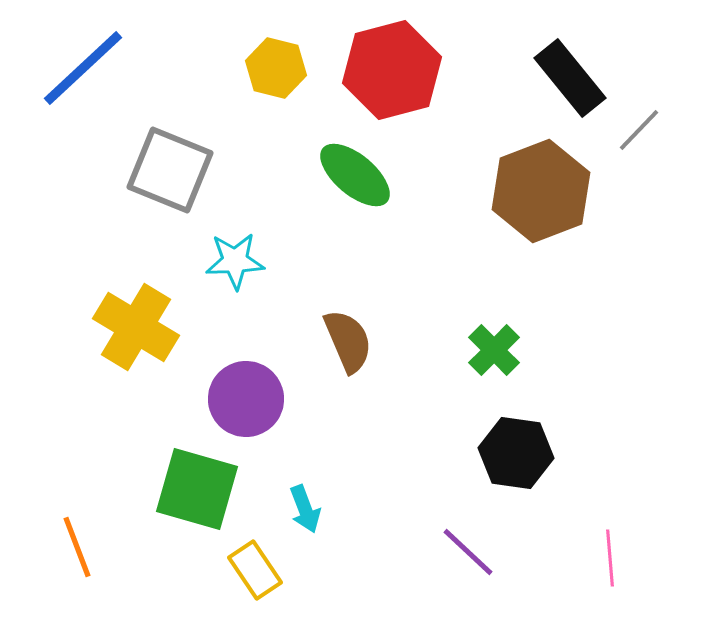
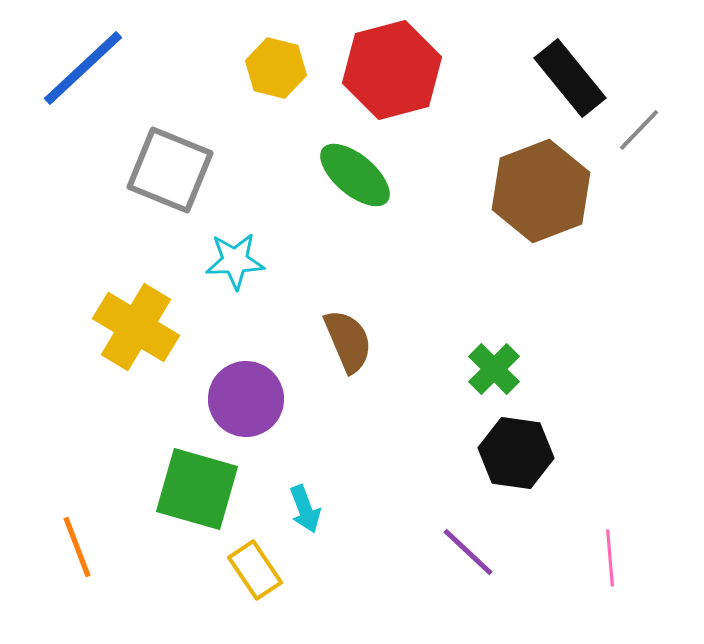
green cross: moved 19 px down
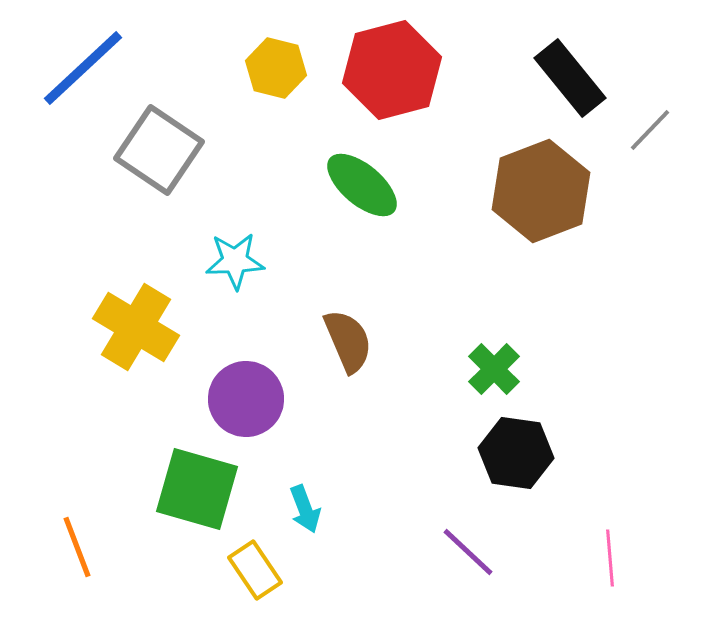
gray line: moved 11 px right
gray square: moved 11 px left, 20 px up; rotated 12 degrees clockwise
green ellipse: moved 7 px right, 10 px down
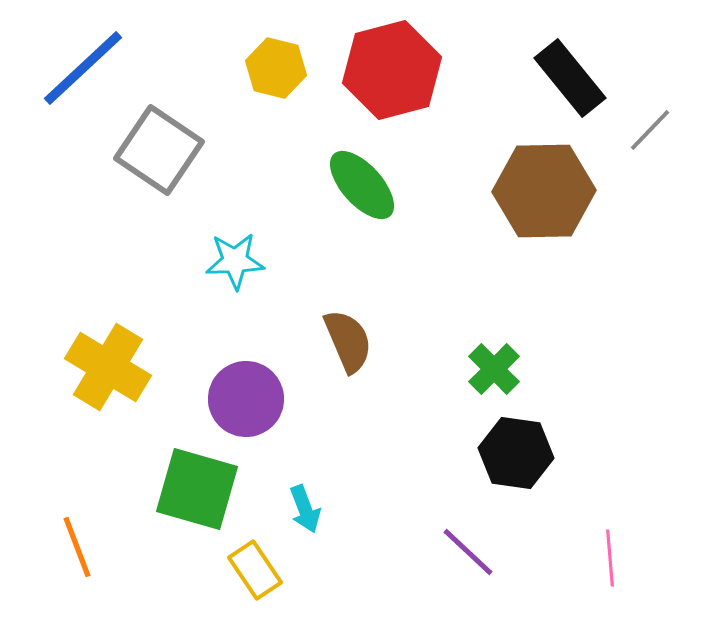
green ellipse: rotated 8 degrees clockwise
brown hexagon: moved 3 px right; rotated 20 degrees clockwise
yellow cross: moved 28 px left, 40 px down
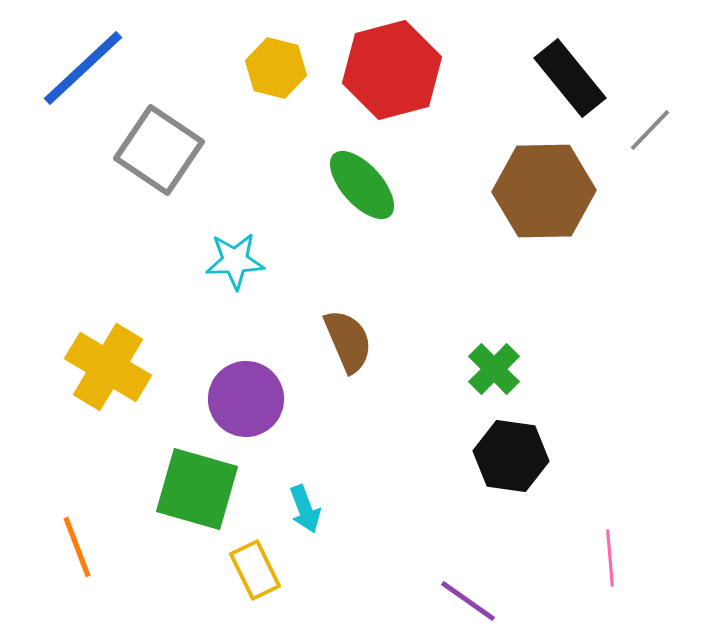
black hexagon: moved 5 px left, 3 px down
purple line: moved 49 px down; rotated 8 degrees counterclockwise
yellow rectangle: rotated 8 degrees clockwise
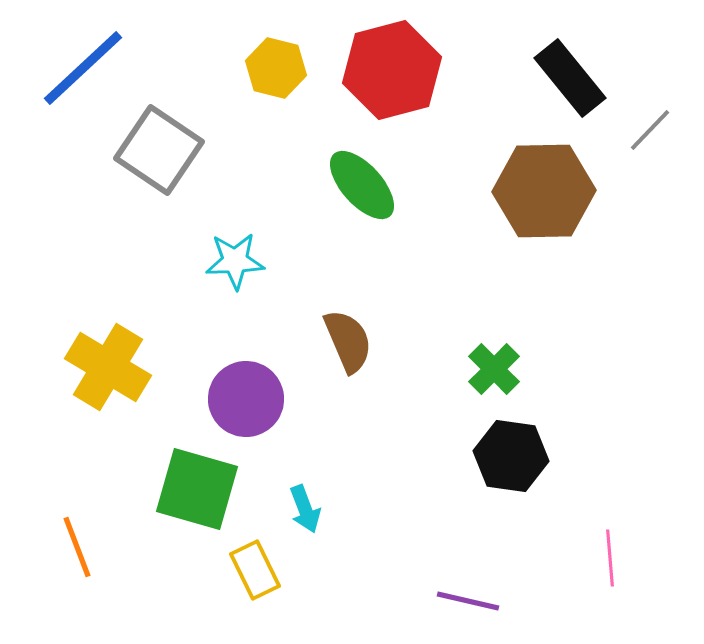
purple line: rotated 22 degrees counterclockwise
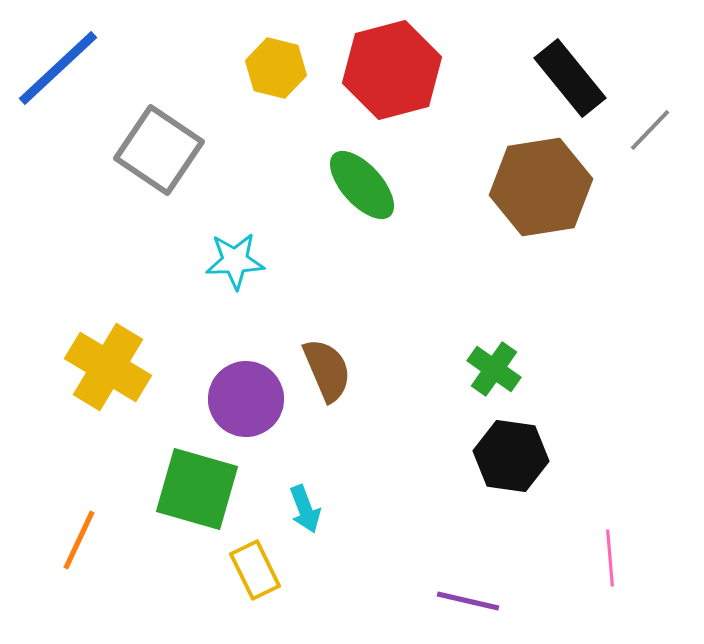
blue line: moved 25 px left
brown hexagon: moved 3 px left, 4 px up; rotated 8 degrees counterclockwise
brown semicircle: moved 21 px left, 29 px down
green cross: rotated 10 degrees counterclockwise
orange line: moved 2 px right, 7 px up; rotated 46 degrees clockwise
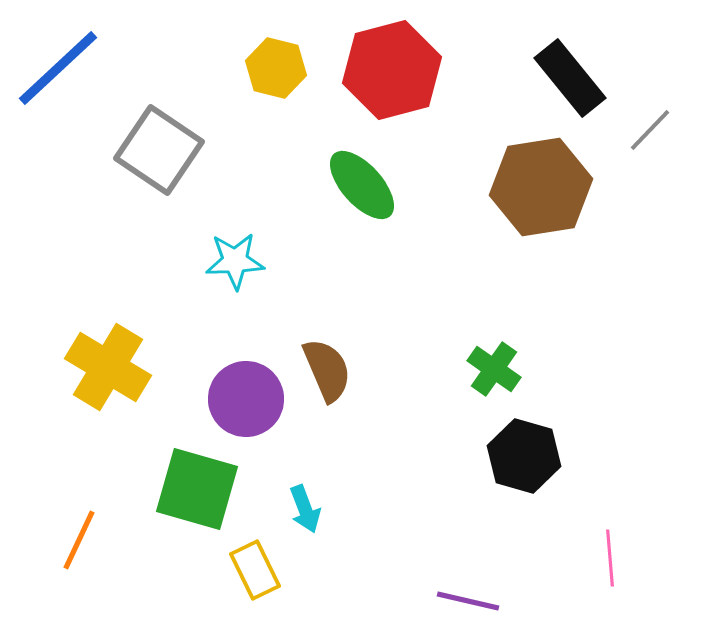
black hexagon: moved 13 px right; rotated 8 degrees clockwise
